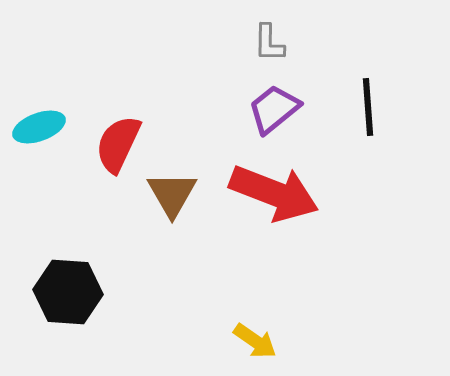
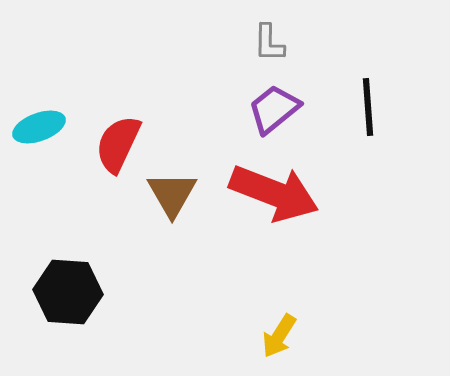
yellow arrow: moved 24 px right, 5 px up; rotated 87 degrees clockwise
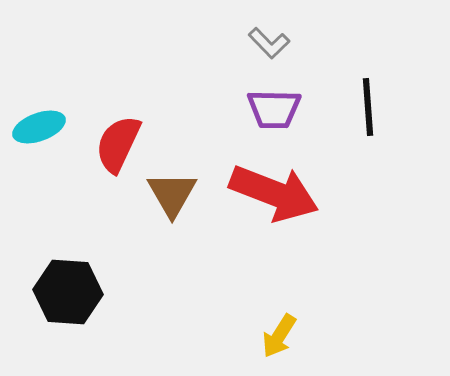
gray L-shape: rotated 45 degrees counterclockwise
purple trapezoid: rotated 140 degrees counterclockwise
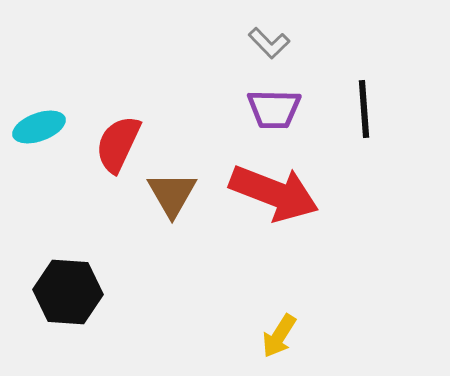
black line: moved 4 px left, 2 px down
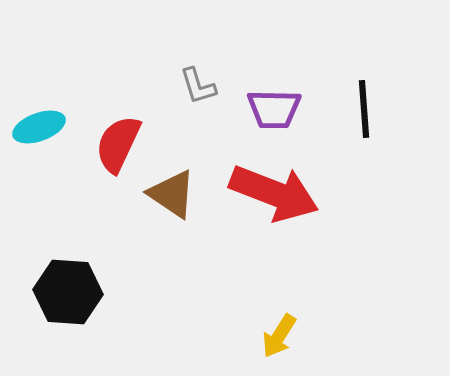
gray L-shape: moved 71 px left, 43 px down; rotated 27 degrees clockwise
brown triangle: rotated 26 degrees counterclockwise
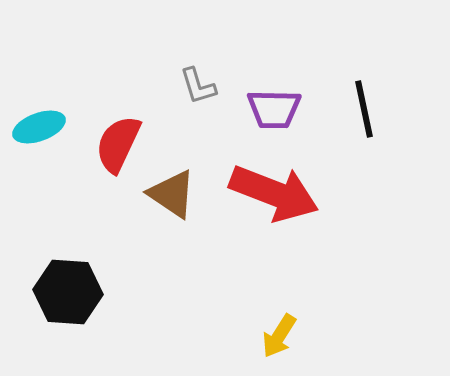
black line: rotated 8 degrees counterclockwise
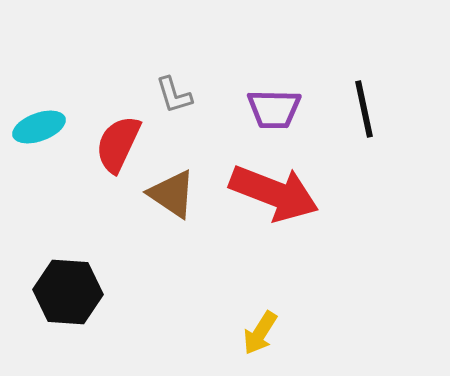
gray L-shape: moved 24 px left, 9 px down
yellow arrow: moved 19 px left, 3 px up
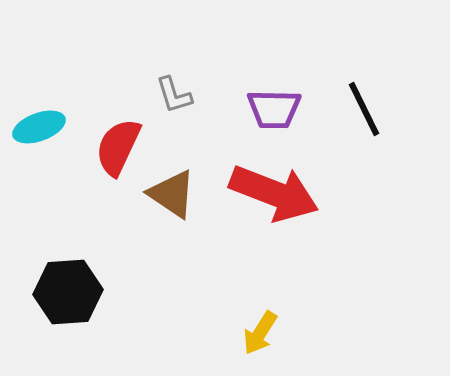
black line: rotated 14 degrees counterclockwise
red semicircle: moved 3 px down
black hexagon: rotated 8 degrees counterclockwise
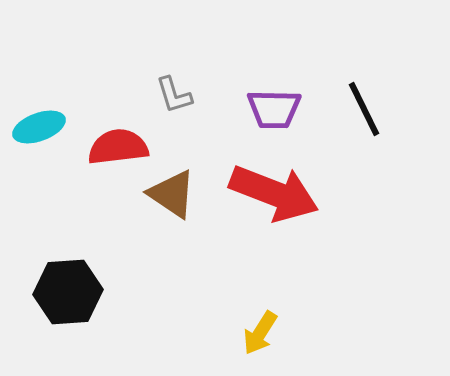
red semicircle: rotated 58 degrees clockwise
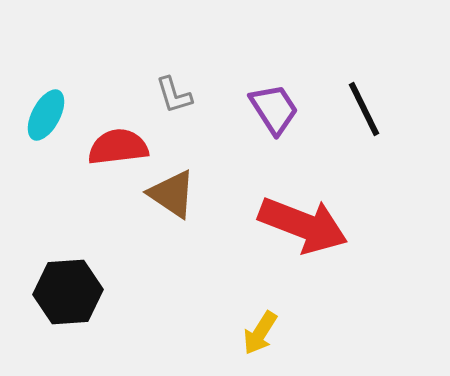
purple trapezoid: rotated 124 degrees counterclockwise
cyan ellipse: moved 7 px right, 12 px up; rotated 42 degrees counterclockwise
red arrow: moved 29 px right, 32 px down
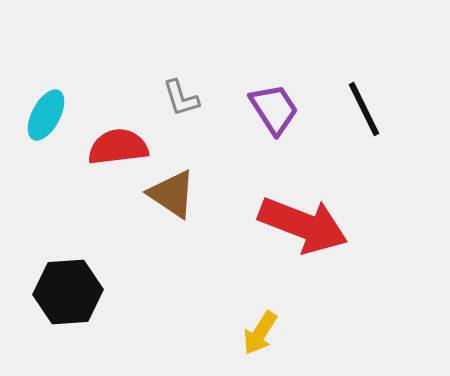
gray L-shape: moved 7 px right, 3 px down
